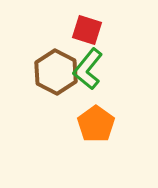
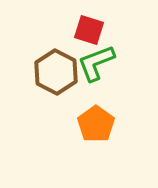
red square: moved 2 px right
green L-shape: moved 8 px right, 6 px up; rotated 30 degrees clockwise
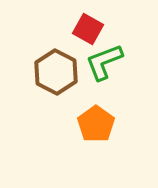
red square: moved 1 px left, 1 px up; rotated 12 degrees clockwise
green L-shape: moved 8 px right, 1 px up
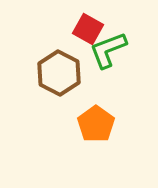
green L-shape: moved 4 px right, 12 px up
brown hexagon: moved 3 px right, 1 px down
